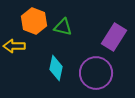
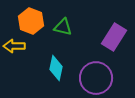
orange hexagon: moved 3 px left
purple circle: moved 5 px down
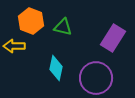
purple rectangle: moved 1 px left, 1 px down
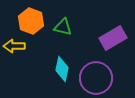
purple rectangle: rotated 28 degrees clockwise
cyan diamond: moved 6 px right, 1 px down
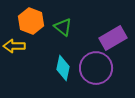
green triangle: rotated 24 degrees clockwise
cyan diamond: moved 1 px right, 1 px up
purple circle: moved 10 px up
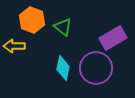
orange hexagon: moved 1 px right, 1 px up
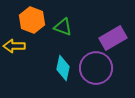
green triangle: rotated 18 degrees counterclockwise
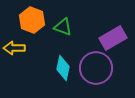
yellow arrow: moved 2 px down
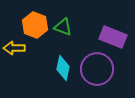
orange hexagon: moved 3 px right, 5 px down
purple rectangle: moved 1 px up; rotated 52 degrees clockwise
purple circle: moved 1 px right, 1 px down
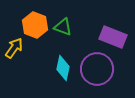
yellow arrow: rotated 125 degrees clockwise
